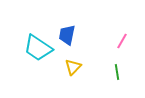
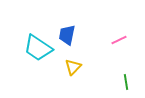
pink line: moved 3 px left, 1 px up; rotated 35 degrees clockwise
green line: moved 9 px right, 10 px down
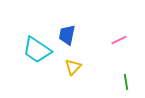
cyan trapezoid: moved 1 px left, 2 px down
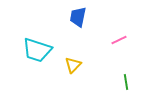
blue trapezoid: moved 11 px right, 18 px up
cyan trapezoid: rotated 16 degrees counterclockwise
yellow triangle: moved 2 px up
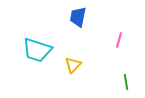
pink line: rotated 49 degrees counterclockwise
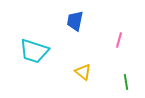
blue trapezoid: moved 3 px left, 4 px down
cyan trapezoid: moved 3 px left, 1 px down
yellow triangle: moved 10 px right, 7 px down; rotated 36 degrees counterclockwise
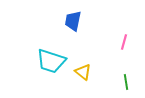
blue trapezoid: moved 2 px left
pink line: moved 5 px right, 2 px down
cyan trapezoid: moved 17 px right, 10 px down
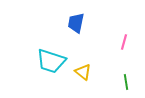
blue trapezoid: moved 3 px right, 2 px down
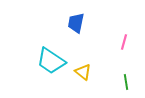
cyan trapezoid: rotated 16 degrees clockwise
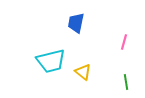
cyan trapezoid: rotated 48 degrees counterclockwise
